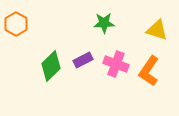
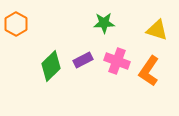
pink cross: moved 1 px right, 3 px up
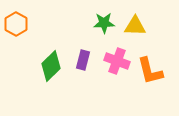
yellow triangle: moved 22 px left, 4 px up; rotated 15 degrees counterclockwise
purple rectangle: rotated 48 degrees counterclockwise
orange L-shape: moved 1 px right; rotated 48 degrees counterclockwise
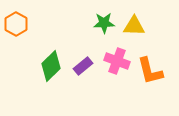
yellow triangle: moved 1 px left
purple rectangle: moved 6 px down; rotated 36 degrees clockwise
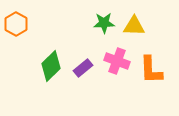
purple rectangle: moved 2 px down
orange L-shape: moved 1 px right, 1 px up; rotated 12 degrees clockwise
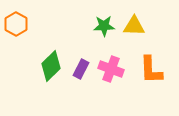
green star: moved 3 px down
pink cross: moved 6 px left, 8 px down
purple rectangle: moved 2 px left, 1 px down; rotated 24 degrees counterclockwise
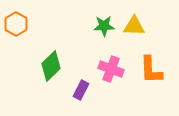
purple rectangle: moved 21 px down
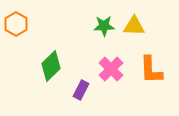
pink cross: rotated 25 degrees clockwise
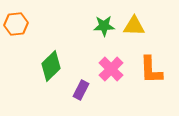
orange hexagon: rotated 25 degrees clockwise
